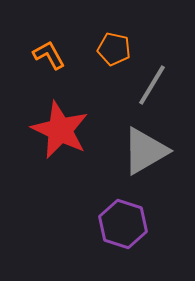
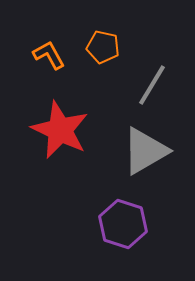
orange pentagon: moved 11 px left, 2 px up
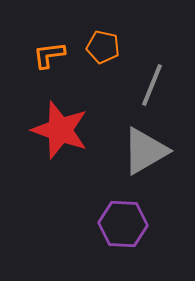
orange L-shape: rotated 68 degrees counterclockwise
gray line: rotated 9 degrees counterclockwise
red star: rotated 6 degrees counterclockwise
purple hexagon: rotated 15 degrees counterclockwise
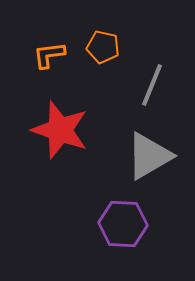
gray triangle: moved 4 px right, 5 px down
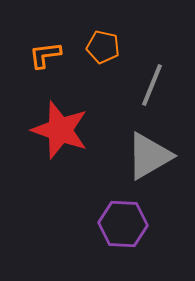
orange L-shape: moved 4 px left
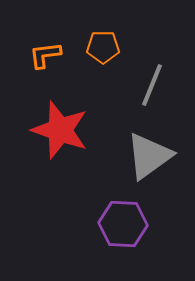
orange pentagon: rotated 12 degrees counterclockwise
gray triangle: rotated 6 degrees counterclockwise
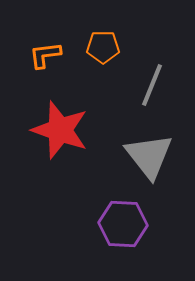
gray triangle: rotated 32 degrees counterclockwise
